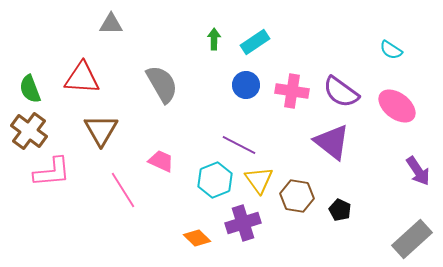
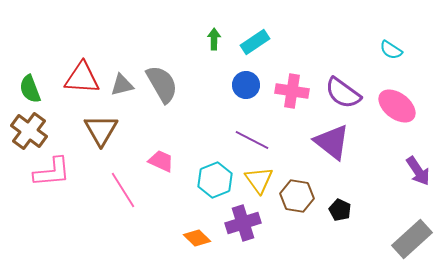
gray triangle: moved 11 px right, 61 px down; rotated 15 degrees counterclockwise
purple semicircle: moved 2 px right, 1 px down
purple line: moved 13 px right, 5 px up
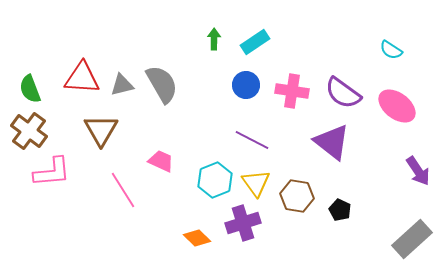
yellow triangle: moved 3 px left, 3 px down
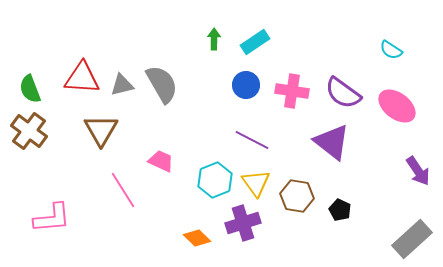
pink L-shape: moved 46 px down
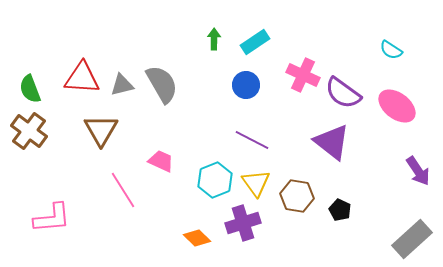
pink cross: moved 11 px right, 16 px up; rotated 16 degrees clockwise
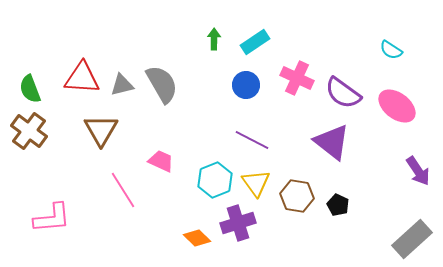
pink cross: moved 6 px left, 3 px down
black pentagon: moved 2 px left, 5 px up
purple cross: moved 5 px left
